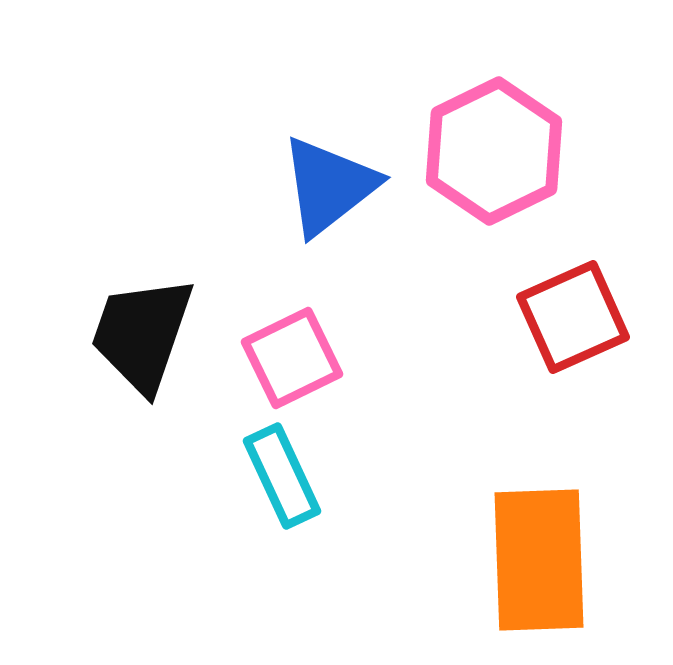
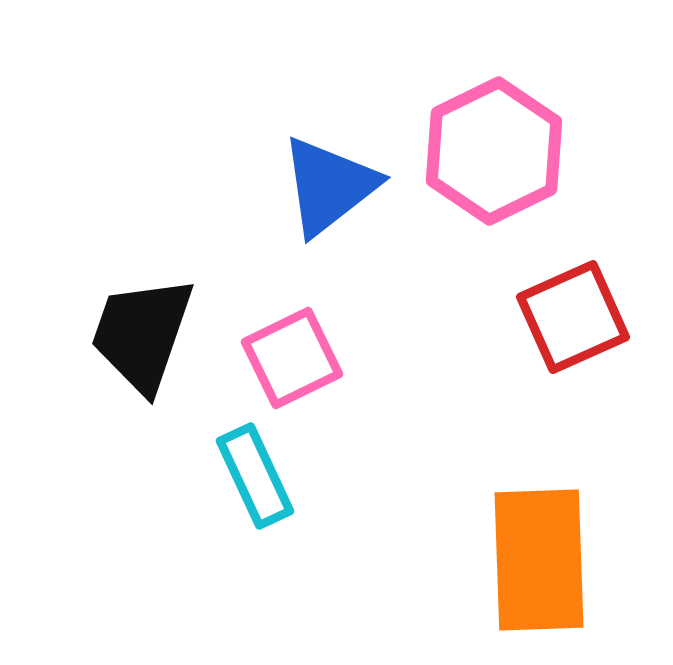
cyan rectangle: moved 27 px left
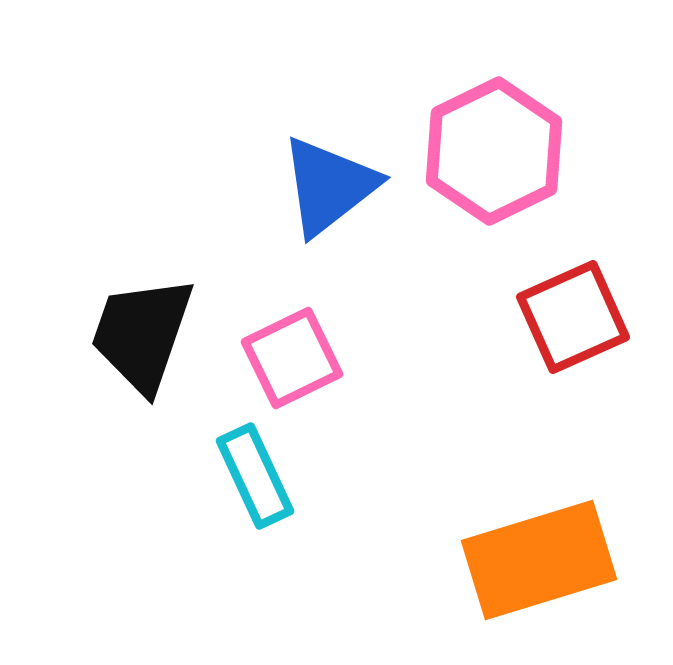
orange rectangle: rotated 75 degrees clockwise
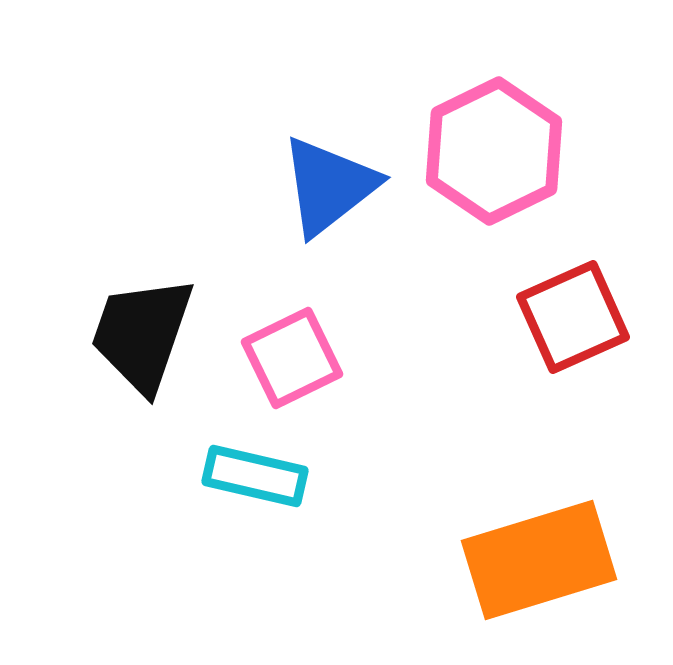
cyan rectangle: rotated 52 degrees counterclockwise
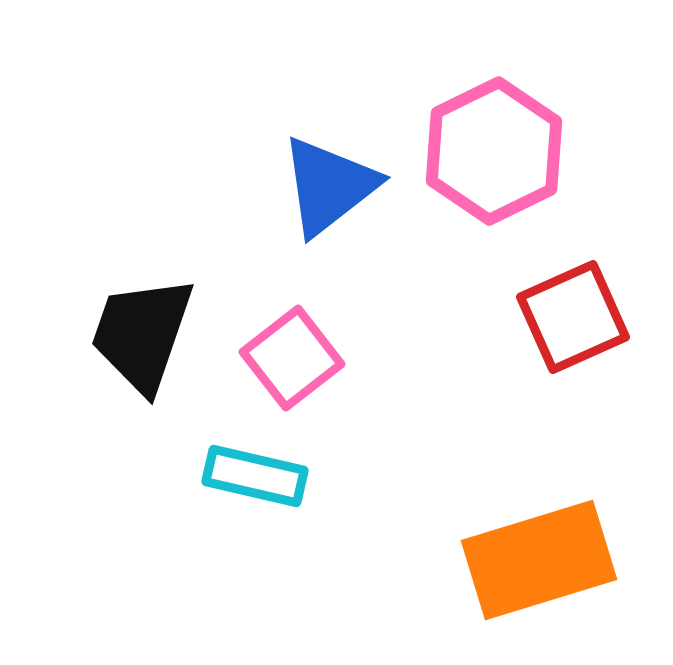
pink square: rotated 12 degrees counterclockwise
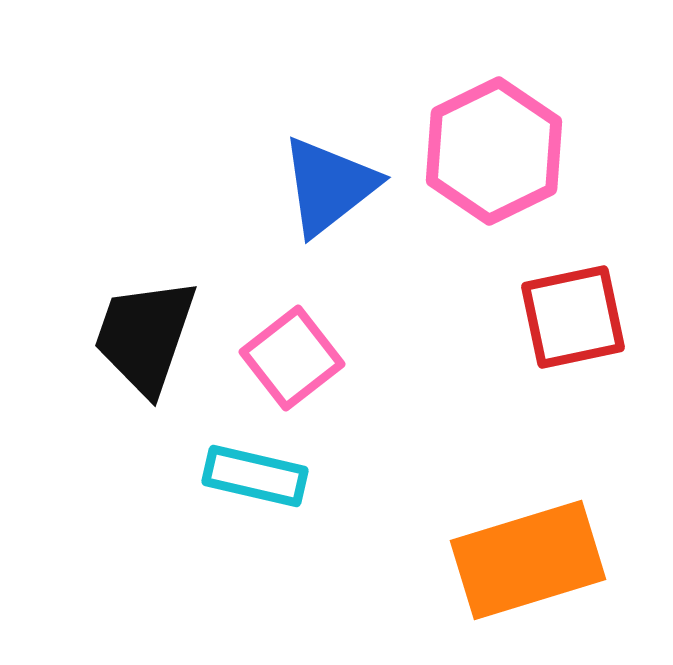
red square: rotated 12 degrees clockwise
black trapezoid: moved 3 px right, 2 px down
orange rectangle: moved 11 px left
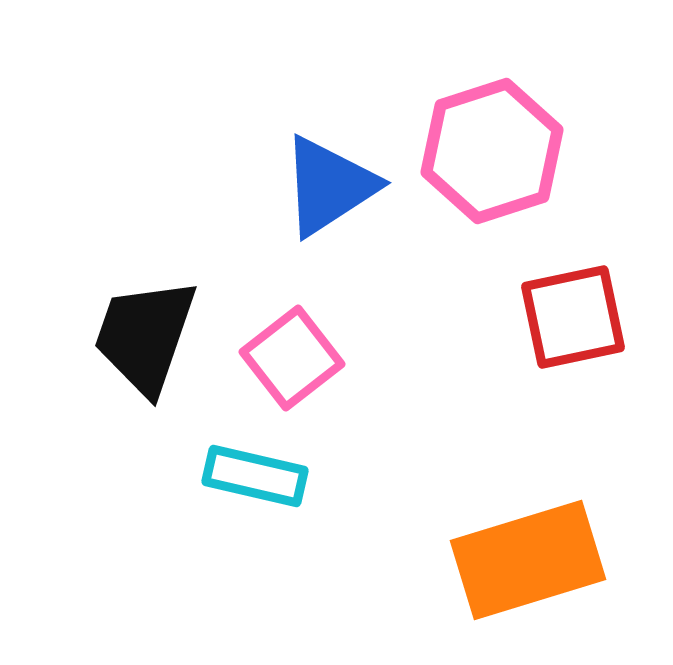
pink hexagon: moved 2 px left; rotated 8 degrees clockwise
blue triangle: rotated 5 degrees clockwise
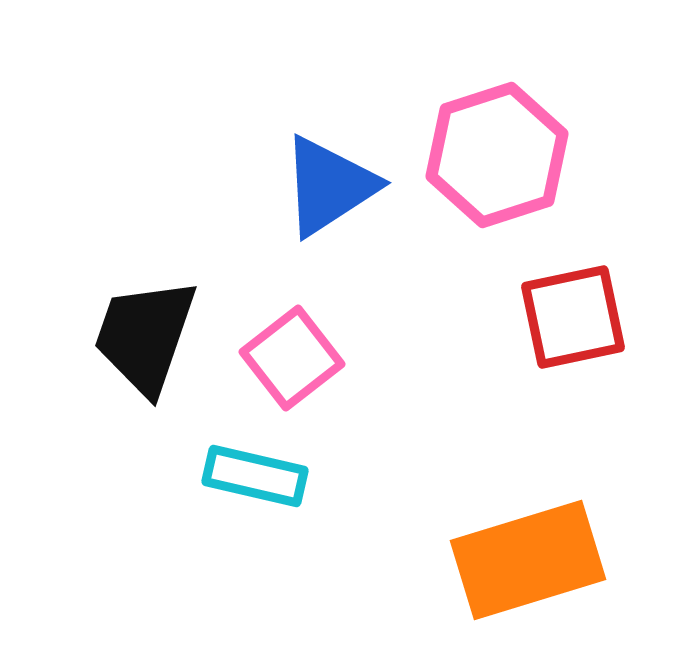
pink hexagon: moved 5 px right, 4 px down
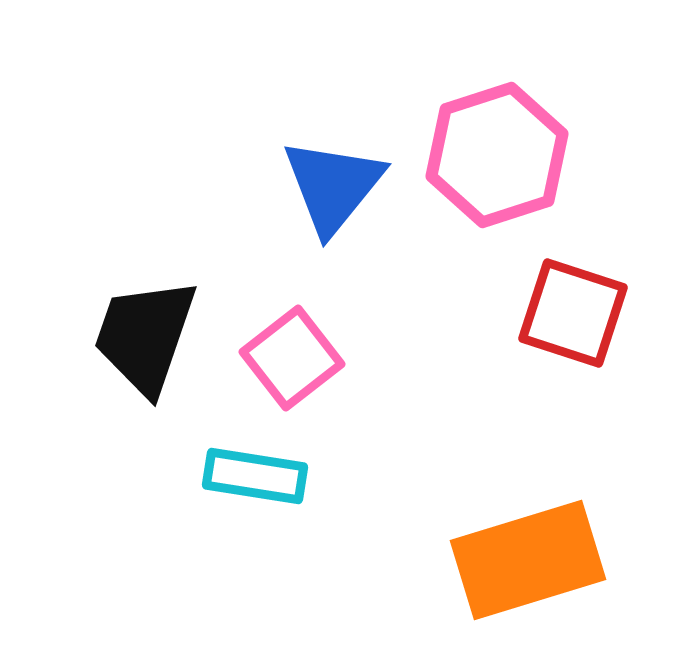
blue triangle: moved 4 px right; rotated 18 degrees counterclockwise
red square: moved 4 px up; rotated 30 degrees clockwise
cyan rectangle: rotated 4 degrees counterclockwise
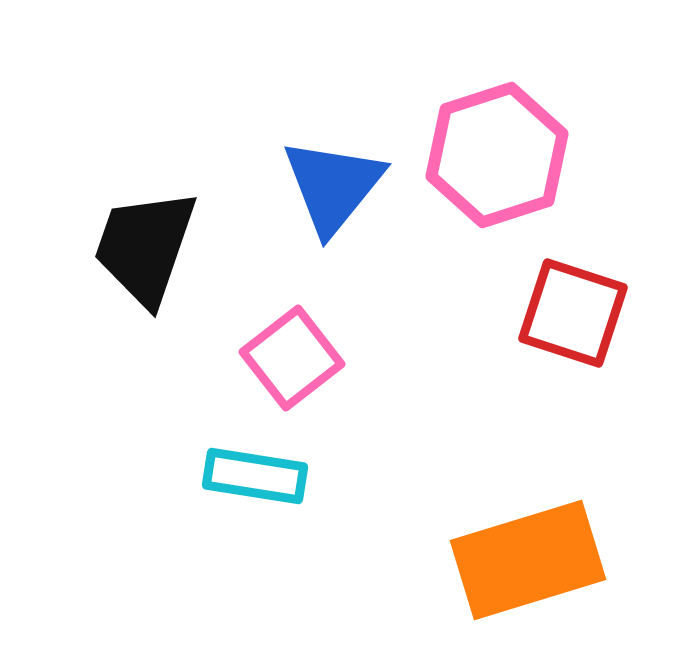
black trapezoid: moved 89 px up
